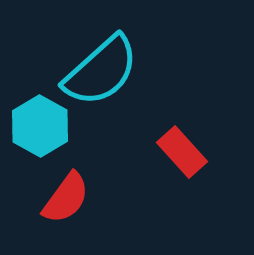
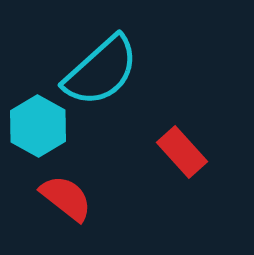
cyan hexagon: moved 2 px left
red semicircle: rotated 88 degrees counterclockwise
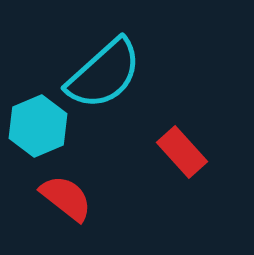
cyan semicircle: moved 3 px right, 3 px down
cyan hexagon: rotated 8 degrees clockwise
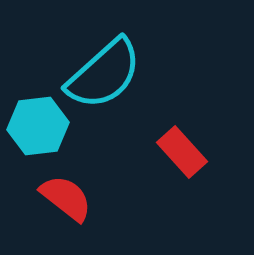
cyan hexagon: rotated 16 degrees clockwise
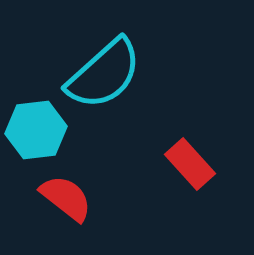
cyan hexagon: moved 2 px left, 4 px down
red rectangle: moved 8 px right, 12 px down
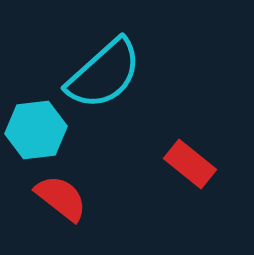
red rectangle: rotated 9 degrees counterclockwise
red semicircle: moved 5 px left
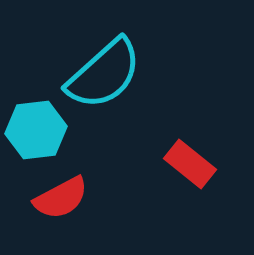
red semicircle: rotated 114 degrees clockwise
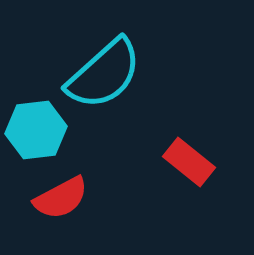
red rectangle: moved 1 px left, 2 px up
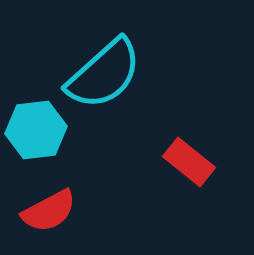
red semicircle: moved 12 px left, 13 px down
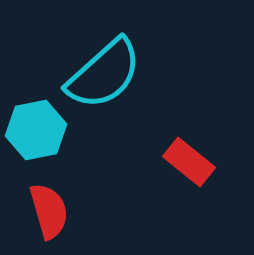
cyan hexagon: rotated 4 degrees counterclockwise
red semicircle: rotated 78 degrees counterclockwise
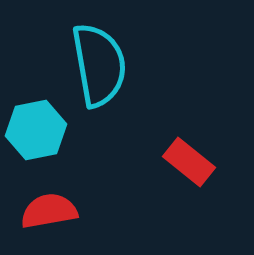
cyan semicircle: moved 5 px left, 9 px up; rotated 58 degrees counterclockwise
red semicircle: rotated 84 degrees counterclockwise
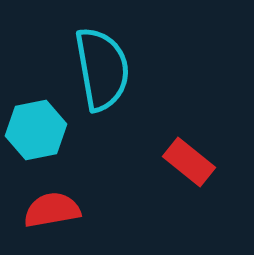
cyan semicircle: moved 3 px right, 4 px down
red semicircle: moved 3 px right, 1 px up
